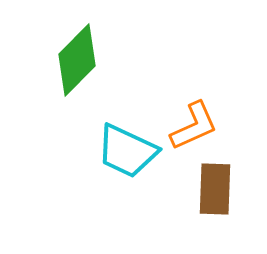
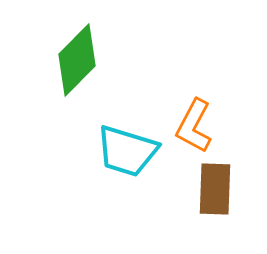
orange L-shape: rotated 142 degrees clockwise
cyan trapezoid: rotated 8 degrees counterclockwise
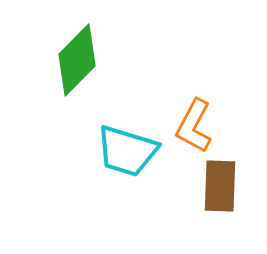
brown rectangle: moved 5 px right, 3 px up
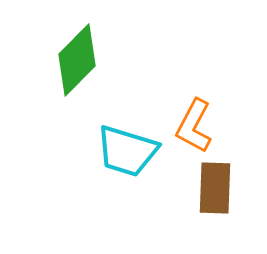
brown rectangle: moved 5 px left, 2 px down
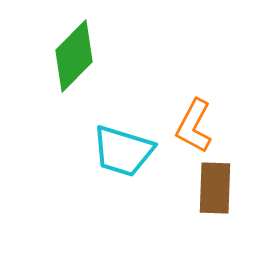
green diamond: moved 3 px left, 4 px up
cyan trapezoid: moved 4 px left
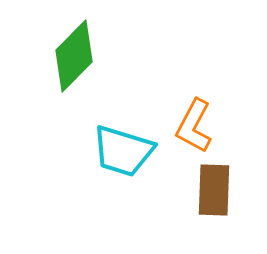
brown rectangle: moved 1 px left, 2 px down
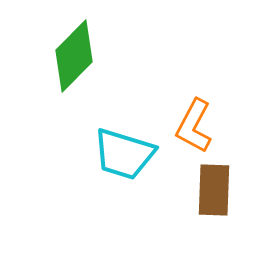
cyan trapezoid: moved 1 px right, 3 px down
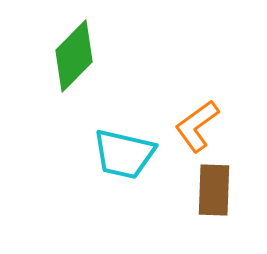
orange L-shape: moved 3 px right; rotated 26 degrees clockwise
cyan trapezoid: rotated 4 degrees counterclockwise
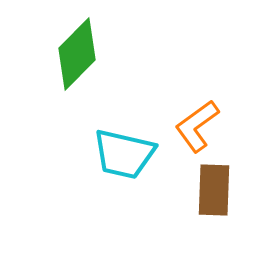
green diamond: moved 3 px right, 2 px up
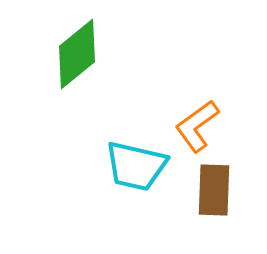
green diamond: rotated 6 degrees clockwise
cyan trapezoid: moved 12 px right, 12 px down
